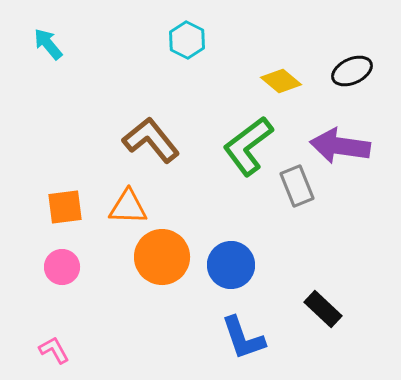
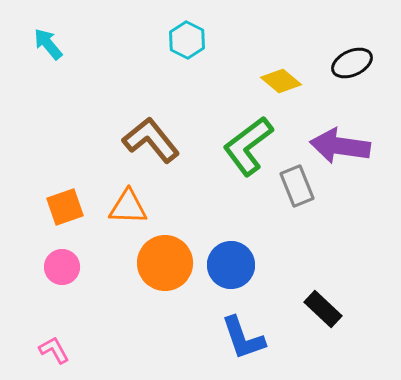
black ellipse: moved 8 px up
orange square: rotated 12 degrees counterclockwise
orange circle: moved 3 px right, 6 px down
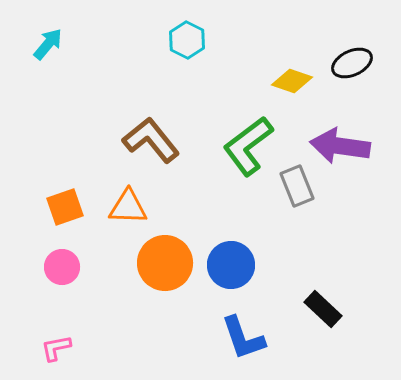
cyan arrow: rotated 80 degrees clockwise
yellow diamond: moved 11 px right; rotated 21 degrees counterclockwise
pink L-shape: moved 2 px right, 2 px up; rotated 72 degrees counterclockwise
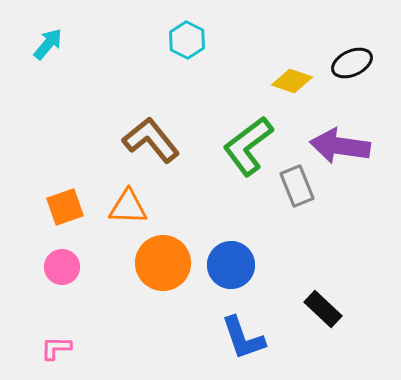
orange circle: moved 2 px left
pink L-shape: rotated 12 degrees clockwise
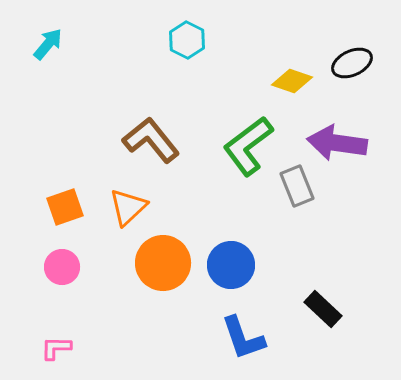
purple arrow: moved 3 px left, 3 px up
orange triangle: rotated 45 degrees counterclockwise
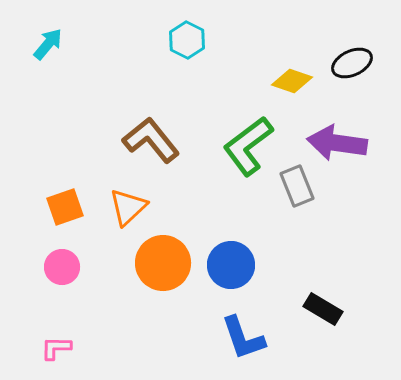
black rectangle: rotated 12 degrees counterclockwise
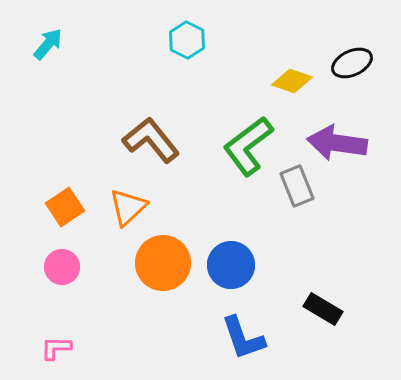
orange square: rotated 15 degrees counterclockwise
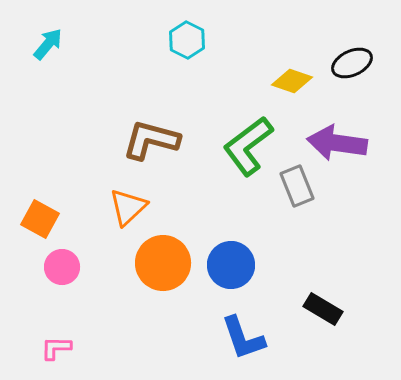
brown L-shape: rotated 36 degrees counterclockwise
orange square: moved 25 px left, 12 px down; rotated 27 degrees counterclockwise
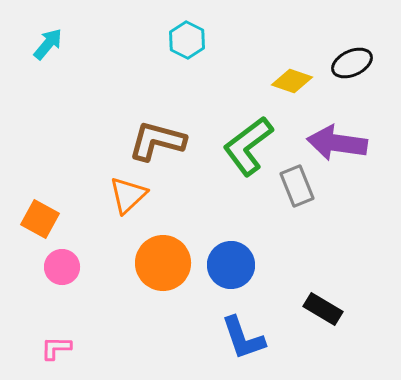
brown L-shape: moved 6 px right, 1 px down
orange triangle: moved 12 px up
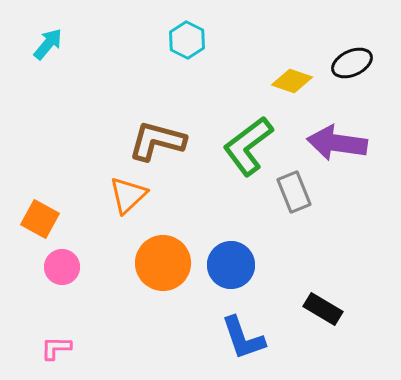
gray rectangle: moved 3 px left, 6 px down
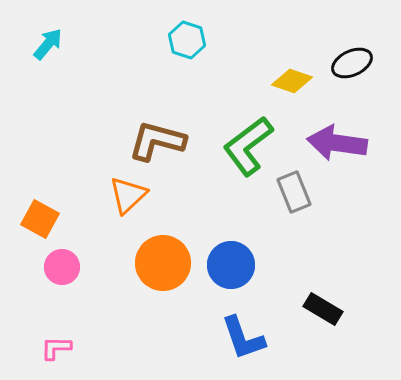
cyan hexagon: rotated 9 degrees counterclockwise
